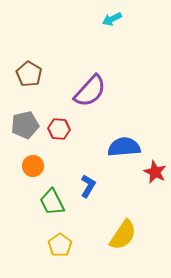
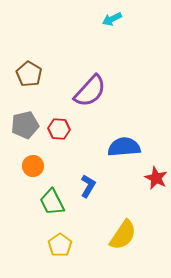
red star: moved 1 px right, 6 px down
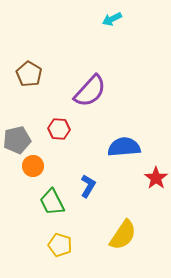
gray pentagon: moved 8 px left, 15 px down
red star: rotated 10 degrees clockwise
yellow pentagon: rotated 20 degrees counterclockwise
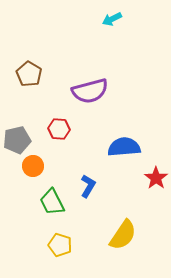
purple semicircle: rotated 33 degrees clockwise
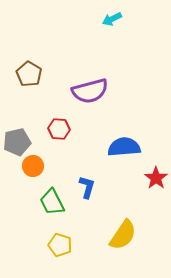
gray pentagon: moved 2 px down
blue L-shape: moved 1 px left, 1 px down; rotated 15 degrees counterclockwise
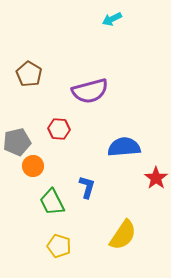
yellow pentagon: moved 1 px left, 1 px down
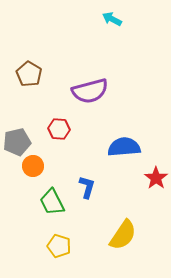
cyan arrow: rotated 54 degrees clockwise
